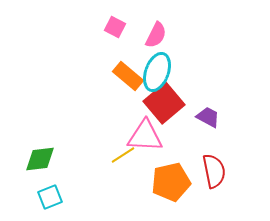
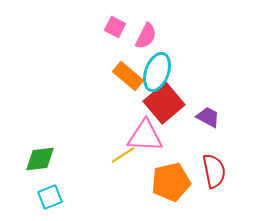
pink semicircle: moved 10 px left, 1 px down
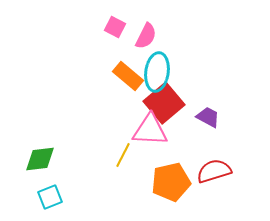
cyan ellipse: rotated 12 degrees counterclockwise
pink triangle: moved 5 px right, 6 px up
yellow line: rotated 30 degrees counterclockwise
red semicircle: rotated 96 degrees counterclockwise
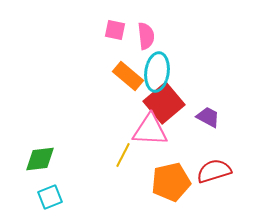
pink square: moved 3 px down; rotated 15 degrees counterclockwise
pink semicircle: rotated 32 degrees counterclockwise
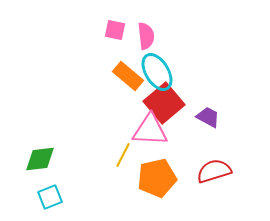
cyan ellipse: rotated 39 degrees counterclockwise
orange pentagon: moved 14 px left, 4 px up
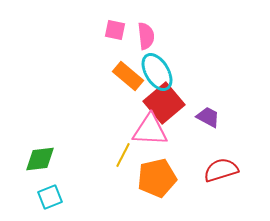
red semicircle: moved 7 px right, 1 px up
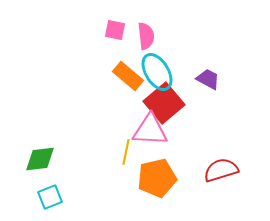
purple trapezoid: moved 38 px up
yellow line: moved 3 px right, 3 px up; rotated 15 degrees counterclockwise
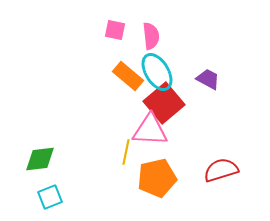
pink semicircle: moved 5 px right
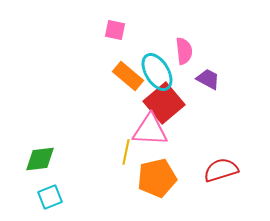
pink semicircle: moved 33 px right, 15 px down
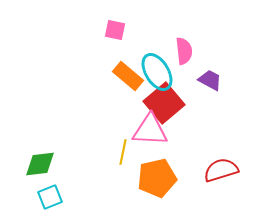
purple trapezoid: moved 2 px right, 1 px down
yellow line: moved 3 px left
green diamond: moved 5 px down
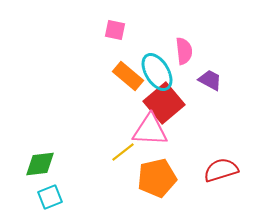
yellow line: rotated 40 degrees clockwise
